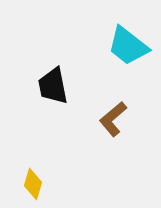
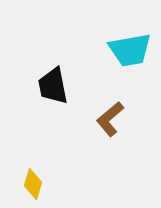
cyan trapezoid: moved 2 px right, 4 px down; rotated 48 degrees counterclockwise
brown L-shape: moved 3 px left
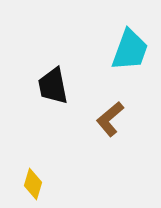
cyan trapezoid: rotated 60 degrees counterclockwise
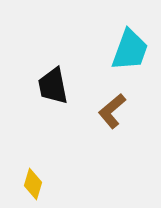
brown L-shape: moved 2 px right, 8 px up
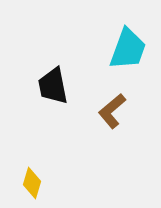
cyan trapezoid: moved 2 px left, 1 px up
yellow diamond: moved 1 px left, 1 px up
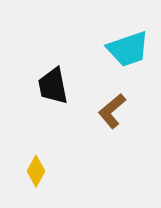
cyan trapezoid: rotated 51 degrees clockwise
yellow diamond: moved 4 px right, 12 px up; rotated 12 degrees clockwise
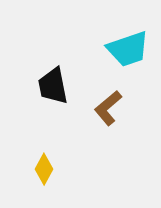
brown L-shape: moved 4 px left, 3 px up
yellow diamond: moved 8 px right, 2 px up
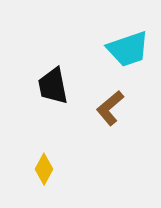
brown L-shape: moved 2 px right
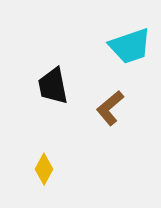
cyan trapezoid: moved 2 px right, 3 px up
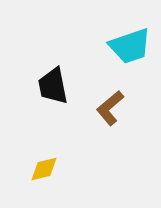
yellow diamond: rotated 48 degrees clockwise
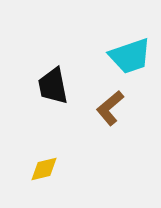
cyan trapezoid: moved 10 px down
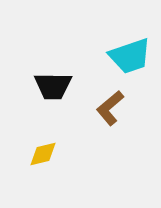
black trapezoid: rotated 78 degrees counterclockwise
yellow diamond: moved 1 px left, 15 px up
